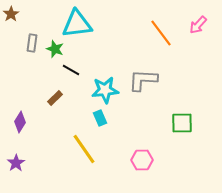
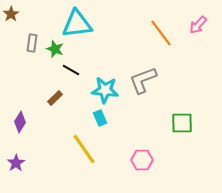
gray L-shape: rotated 24 degrees counterclockwise
cyan star: rotated 12 degrees clockwise
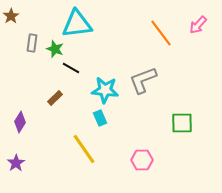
brown star: moved 2 px down
black line: moved 2 px up
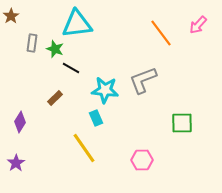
cyan rectangle: moved 4 px left
yellow line: moved 1 px up
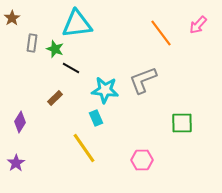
brown star: moved 1 px right, 2 px down
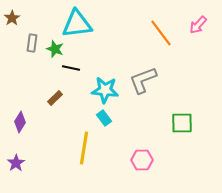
black line: rotated 18 degrees counterclockwise
cyan rectangle: moved 8 px right; rotated 14 degrees counterclockwise
yellow line: rotated 44 degrees clockwise
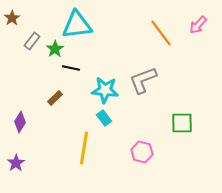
cyan triangle: moved 1 px down
gray rectangle: moved 2 px up; rotated 30 degrees clockwise
green star: rotated 18 degrees clockwise
pink hexagon: moved 8 px up; rotated 15 degrees clockwise
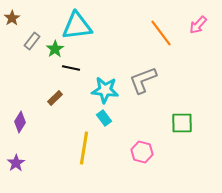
cyan triangle: moved 1 px down
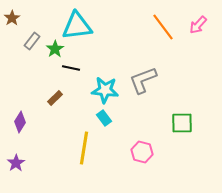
orange line: moved 2 px right, 6 px up
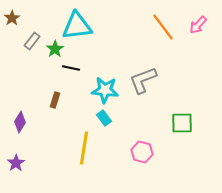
brown rectangle: moved 2 px down; rotated 28 degrees counterclockwise
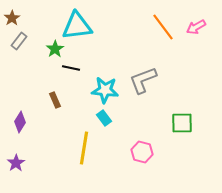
pink arrow: moved 2 px left, 2 px down; rotated 18 degrees clockwise
gray rectangle: moved 13 px left
brown rectangle: rotated 42 degrees counterclockwise
